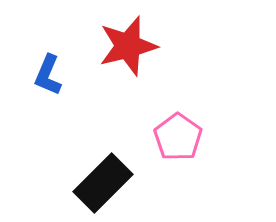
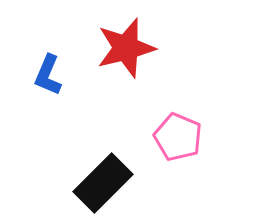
red star: moved 2 px left, 2 px down
pink pentagon: rotated 12 degrees counterclockwise
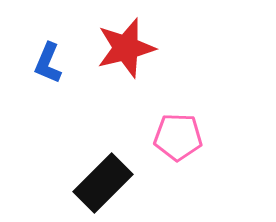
blue L-shape: moved 12 px up
pink pentagon: rotated 21 degrees counterclockwise
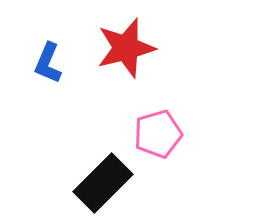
pink pentagon: moved 20 px left, 3 px up; rotated 18 degrees counterclockwise
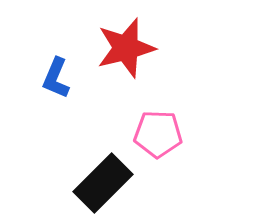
blue L-shape: moved 8 px right, 15 px down
pink pentagon: rotated 18 degrees clockwise
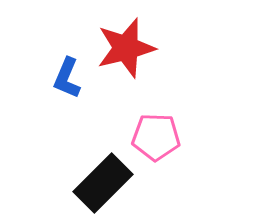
blue L-shape: moved 11 px right
pink pentagon: moved 2 px left, 3 px down
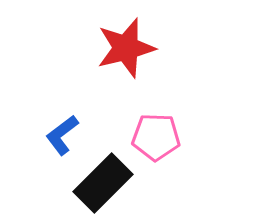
blue L-shape: moved 5 px left, 57 px down; rotated 30 degrees clockwise
